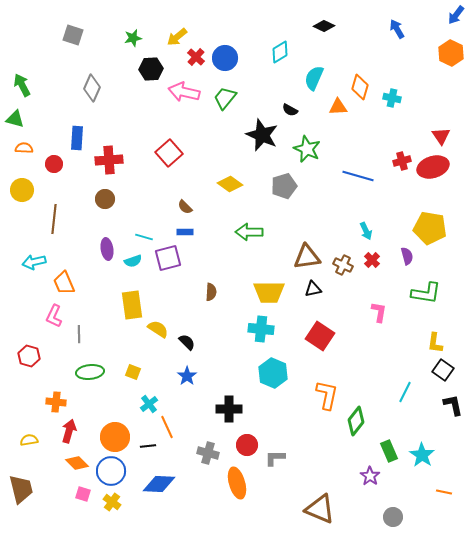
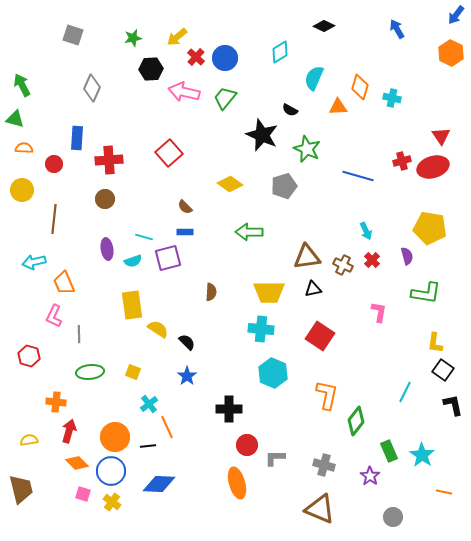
gray cross at (208, 453): moved 116 px right, 12 px down
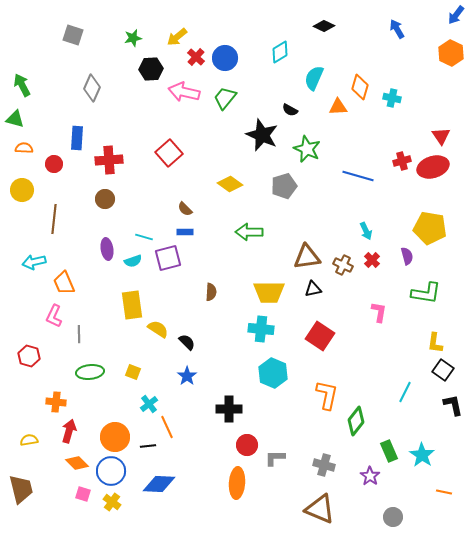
brown semicircle at (185, 207): moved 2 px down
orange ellipse at (237, 483): rotated 20 degrees clockwise
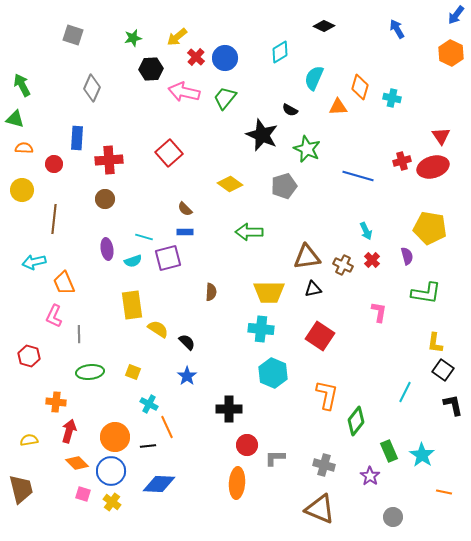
cyan cross at (149, 404): rotated 24 degrees counterclockwise
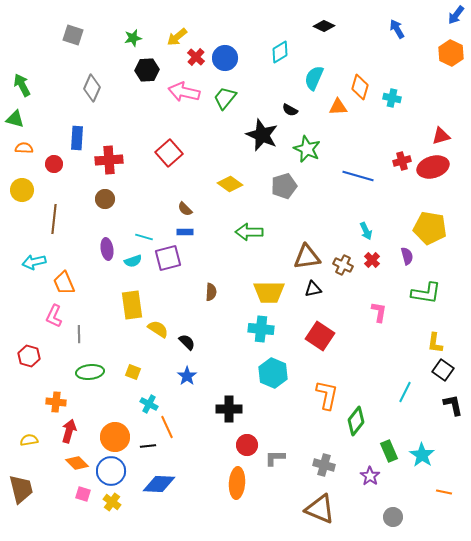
black hexagon at (151, 69): moved 4 px left, 1 px down
red triangle at (441, 136): rotated 48 degrees clockwise
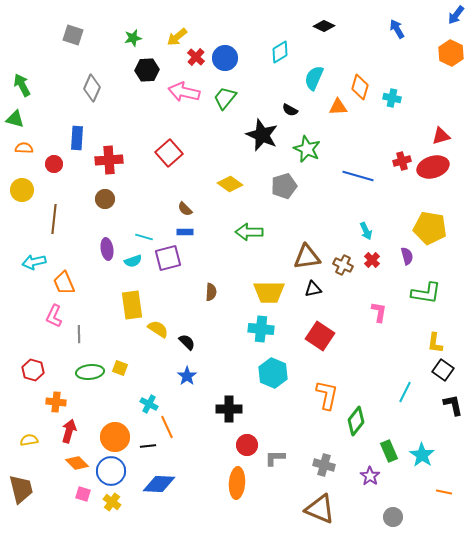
red hexagon at (29, 356): moved 4 px right, 14 px down
yellow square at (133, 372): moved 13 px left, 4 px up
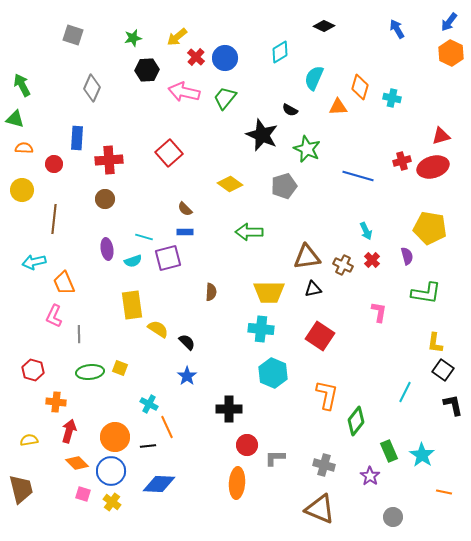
blue arrow at (456, 15): moved 7 px left, 7 px down
